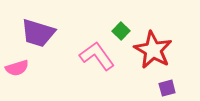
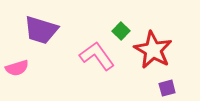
purple trapezoid: moved 3 px right, 3 px up
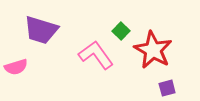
pink L-shape: moved 1 px left, 1 px up
pink semicircle: moved 1 px left, 1 px up
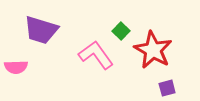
pink semicircle: rotated 15 degrees clockwise
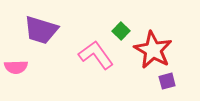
purple square: moved 7 px up
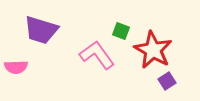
green square: rotated 24 degrees counterclockwise
pink L-shape: moved 1 px right
purple square: rotated 18 degrees counterclockwise
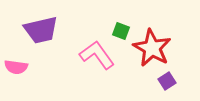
purple trapezoid: rotated 30 degrees counterclockwise
red star: moved 1 px left, 2 px up
pink semicircle: rotated 10 degrees clockwise
